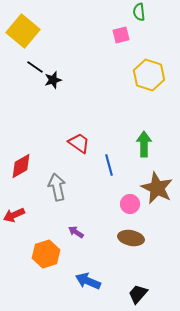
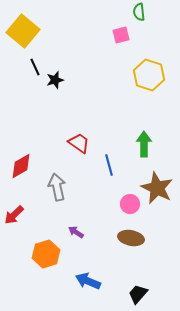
black line: rotated 30 degrees clockwise
black star: moved 2 px right
red arrow: rotated 20 degrees counterclockwise
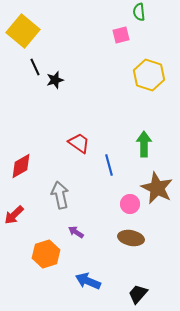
gray arrow: moved 3 px right, 8 px down
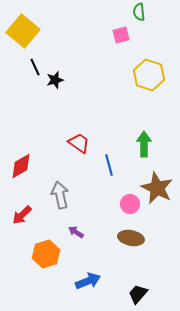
red arrow: moved 8 px right
blue arrow: rotated 135 degrees clockwise
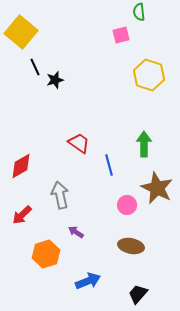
yellow square: moved 2 px left, 1 px down
pink circle: moved 3 px left, 1 px down
brown ellipse: moved 8 px down
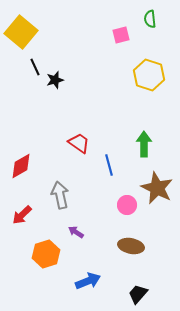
green semicircle: moved 11 px right, 7 px down
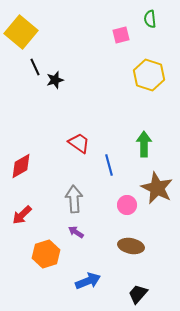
gray arrow: moved 14 px right, 4 px down; rotated 8 degrees clockwise
